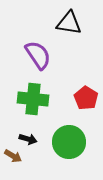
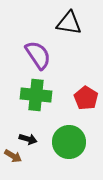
green cross: moved 3 px right, 4 px up
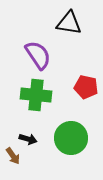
red pentagon: moved 11 px up; rotated 20 degrees counterclockwise
green circle: moved 2 px right, 4 px up
brown arrow: rotated 24 degrees clockwise
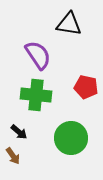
black triangle: moved 1 px down
black arrow: moved 9 px left, 7 px up; rotated 24 degrees clockwise
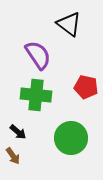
black triangle: rotated 28 degrees clockwise
black arrow: moved 1 px left
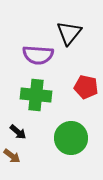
black triangle: moved 9 px down; rotated 32 degrees clockwise
purple semicircle: rotated 128 degrees clockwise
brown arrow: moved 1 px left; rotated 18 degrees counterclockwise
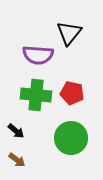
red pentagon: moved 14 px left, 6 px down
black arrow: moved 2 px left, 1 px up
brown arrow: moved 5 px right, 4 px down
